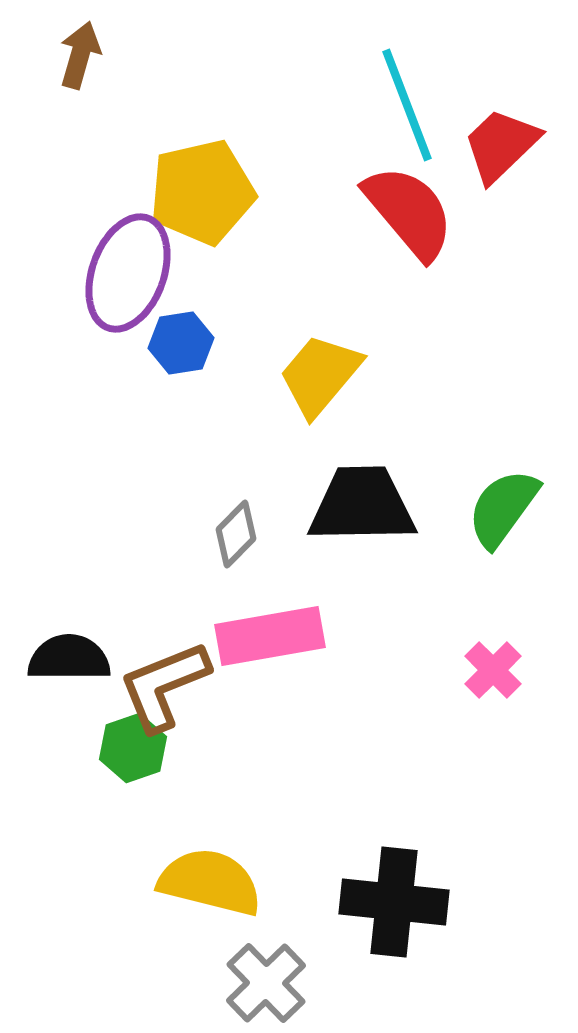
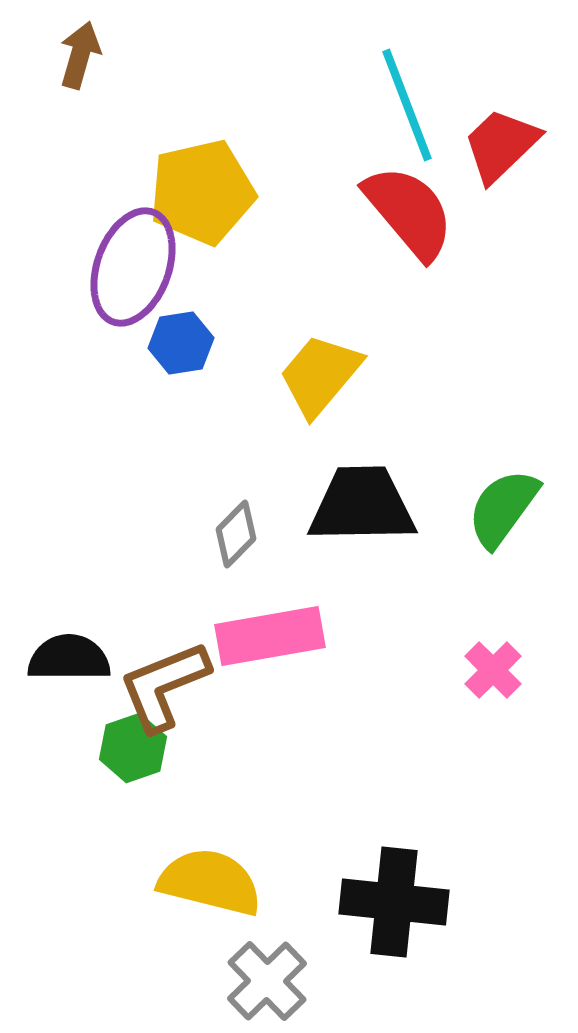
purple ellipse: moved 5 px right, 6 px up
gray cross: moved 1 px right, 2 px up
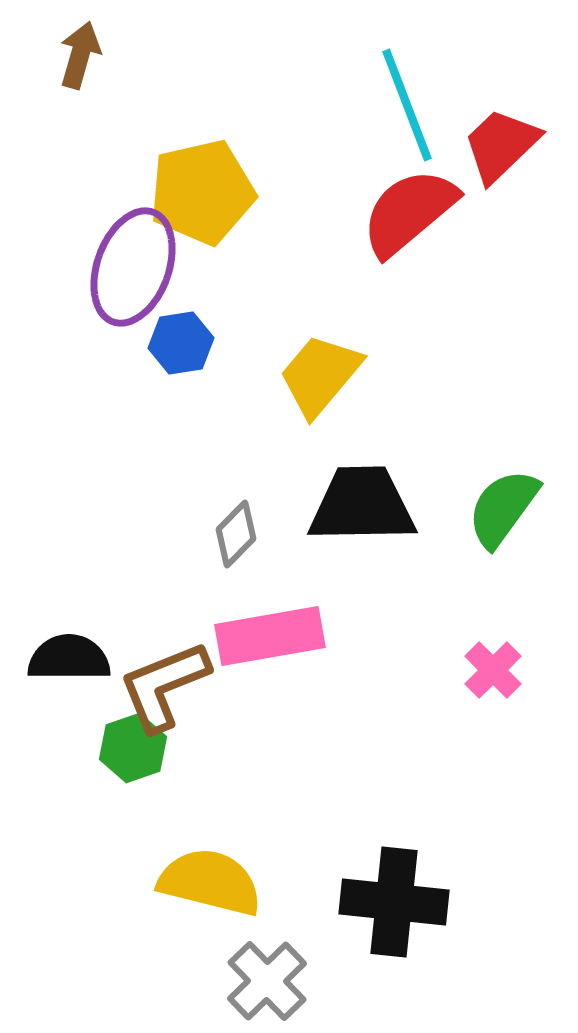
red semicircle: rotated 90 degrees counterclockwise
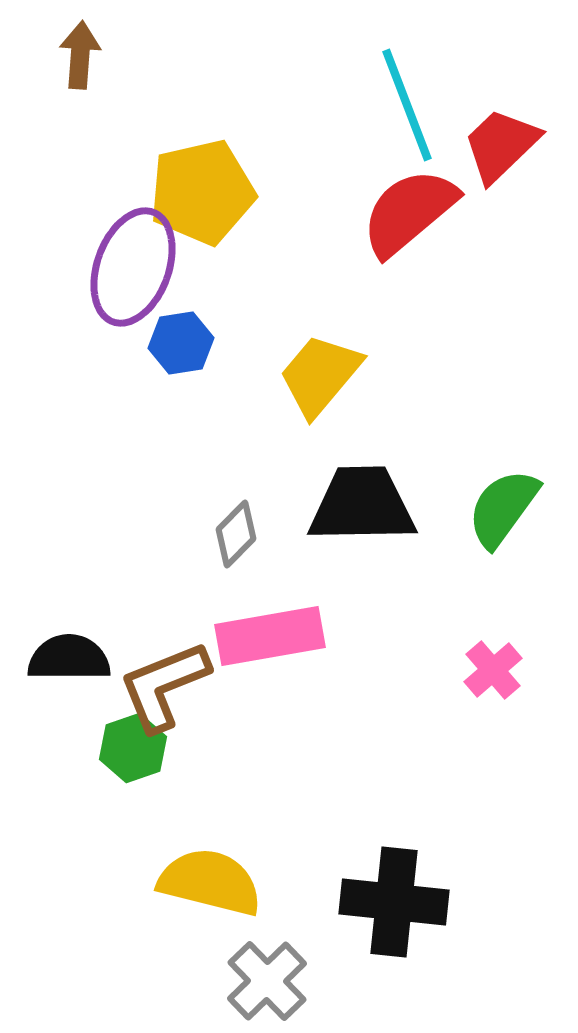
brown arrow: rotated 12 degrees counterclockwise
pink cross: rotated 4 degrees clockwise
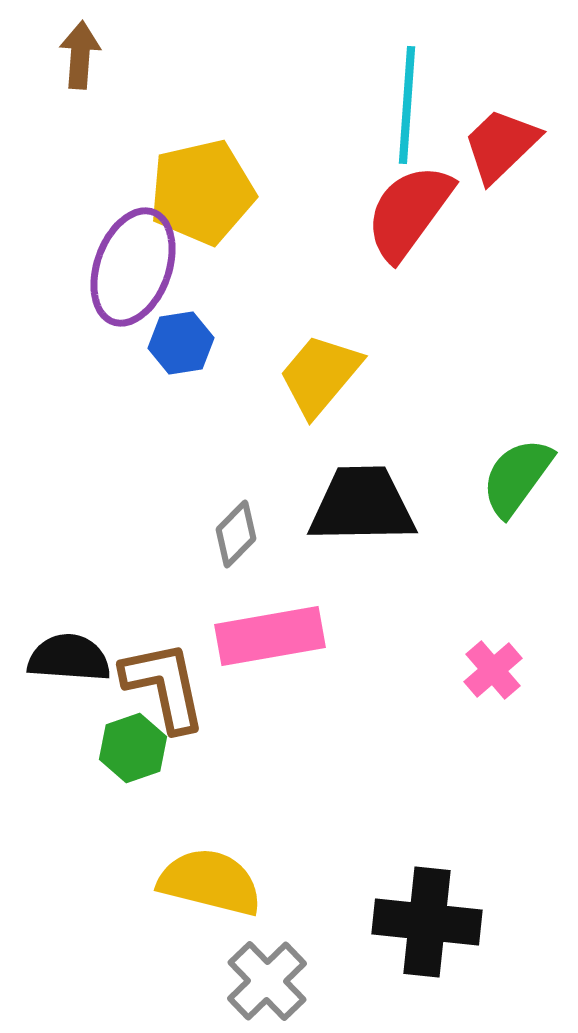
cyan line: rotated 25 degrees clockwise
red semicircle: rotated 14 degrees counterclockwise
green semicircle: moved 14 px right, 31 px up
black semicircle: rotated 4 degrees clockwise
brown L-shape: rotated 100 degrees clockwise
black cross: moved 33 px right, 20 px down
